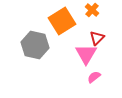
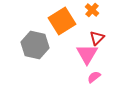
pink triangle: moved 1 px right
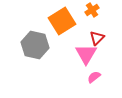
orange cross: rotated 16 degrees clockwise
pink triangle: moved 1 px left
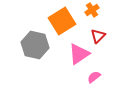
red triangle: moved 1 px right, 2 px up
pink triangle: moved 7 px left; rotated 25 degrees clockwise
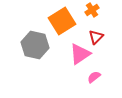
red triangle: moved 2 px left, 1 px down
pink triangle: moved 1 px right
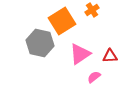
red triangle: moved 14 px right, 19 px down; rotated 42 degrees clockwise
gray hexagon: moved 5 px right, 2 px up
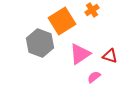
gray hexagon: rotated 8 degrees clockwise
red triangle: rotated 21 degrees clockwise
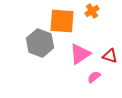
orange cross: moved 1 px down
orange square: rotated 36 degrees clockwise
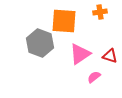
orange cross: moved 8 px right, 1 px down; rotated 24 degrees clockwise
orange square: moved 2 px right
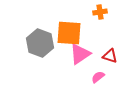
orange square: moved 5 px right, 12 px down
pink semicircle: moved 4 px right
